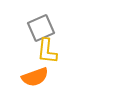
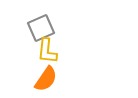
orange semicircle: moved 11 px right, 2 px down; rotated 36 degrees counterclockwise
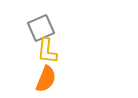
orange semicircle: rotated 12 degrees counterclockwise
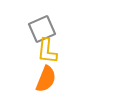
gray square: moved 1 px right, 1 px down
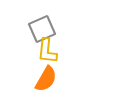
orange semicircle: rotated 8 degrees clockwise
